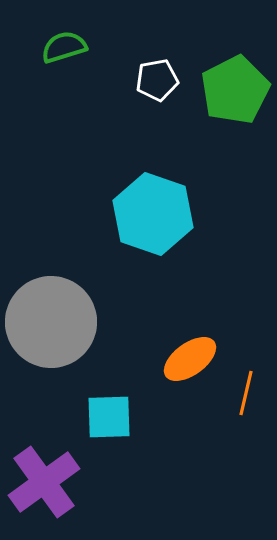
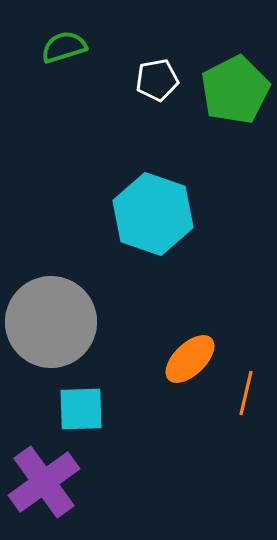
orange ellipse: rotated 8 degrees counterclockwise
cyan square: moved 28 px left, 8 px up
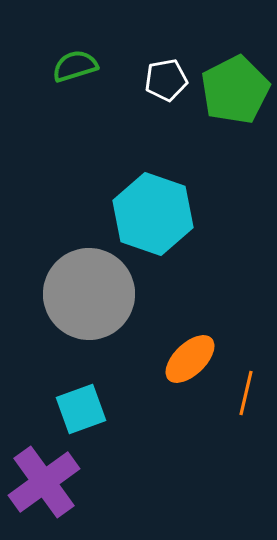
green semicircle: moved 11 px right, 19 px down
white pentagon: moved 9 px right
gray circle: moved 38 px right, 28 px up
cyan square: rotated 18 degrees counterclockwise
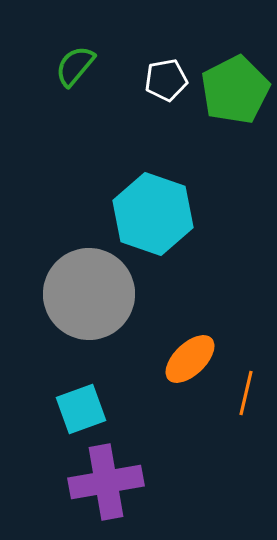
green semicircle: rotated 33 degrees counterclockwise
purple cross: moved 62 px right; rotated 26 degrees clockwise
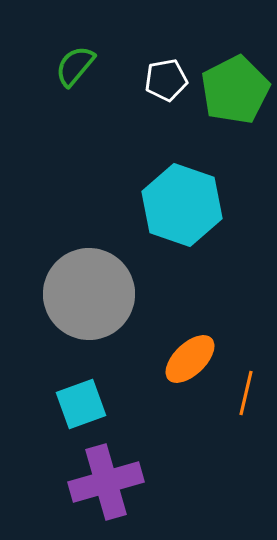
cyan hexagon: moved 29 px right, 9 px up
cyan square: moved 5 px up
purple cross: rotated 6 degrees counterclockwise
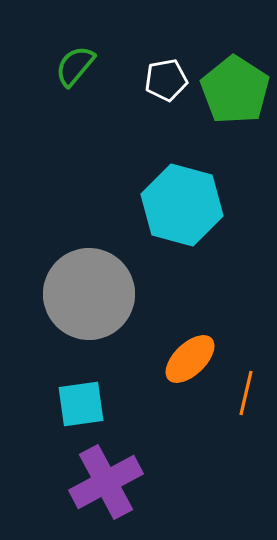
green pentagon: rotated 12 degrees counterclockwise
cyan hexagon: rotated 4 degrees counterclockwise
cyan square: rotated 12 degrees clockwise
purple cross: rotated 12 degrees counterclockwise
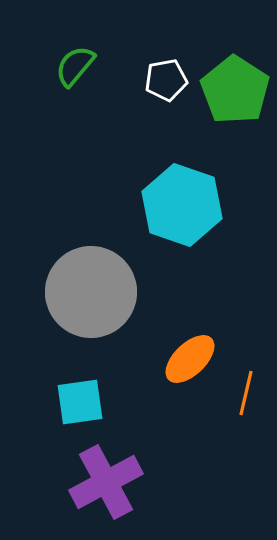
cyan hexagon: rotated 4 degrees clockwise
gray circle: moved 2 px right, 2 px up
cyan square: moved 1 px left, 2 px up
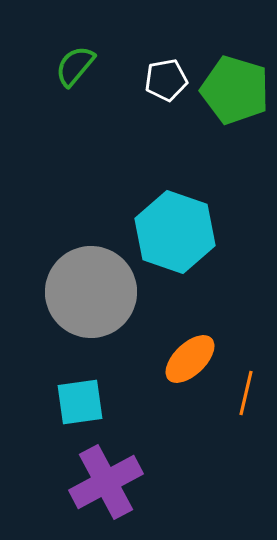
green pentagon: rotated 16 degrees counterclockwise
cyan hexagon: moved 7 px left, 27 px down
